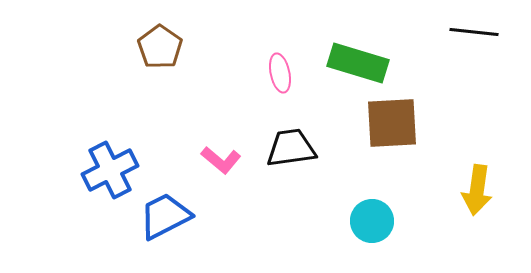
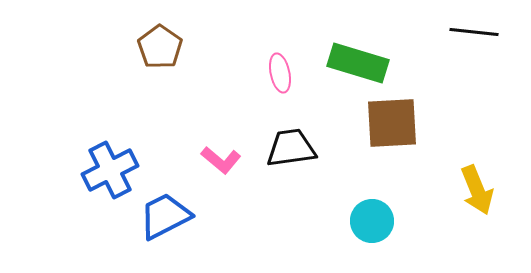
yellow arrow: rotated 30 degrees counterclockwise
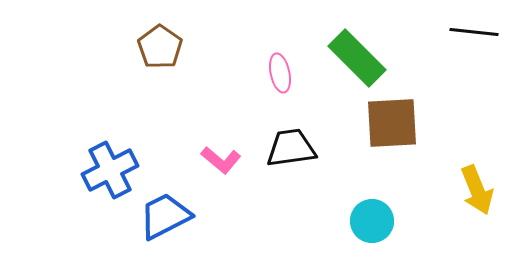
green rectangle: moved 1 px left, 5 px up; rotated 28 degrees clockwise
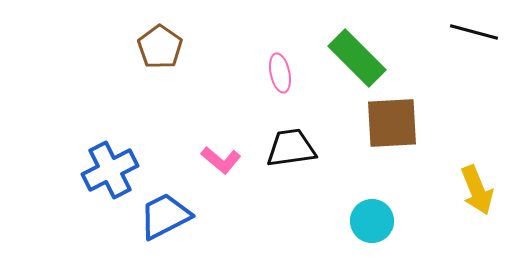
black line: rotated 9 degrees clockwise
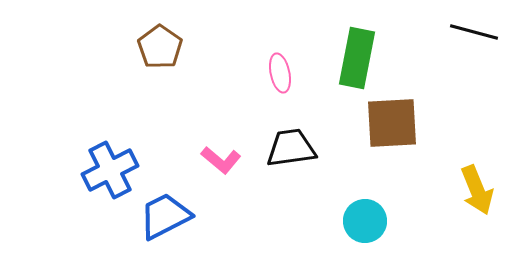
green rectangle: rotated 56 degrees clockwise
cyan circle: moved 7 px left
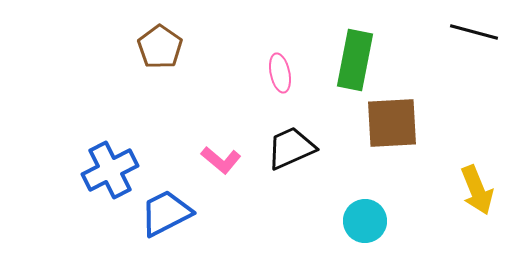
green rectangle: moved 2 px left, 2 px down
black trapezoid: rotated 16 degrees counterclockwise
blue trapezoid: moved 1 px right, 3 px up
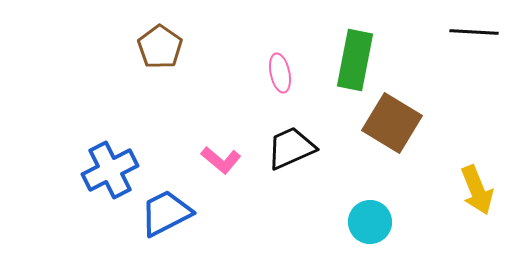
black line: rotated 12 degrees counterclockwise
brown square: rotated 34 degrees clockwise
cyan circle: moved 5 px right, 1 px down
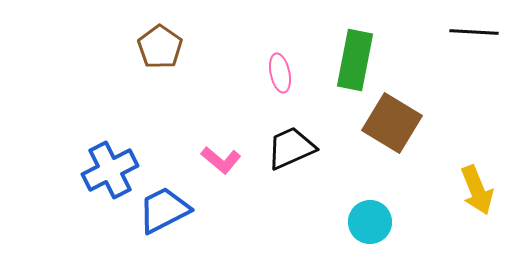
blue trapezoid: moved 2 px left, 3 px up
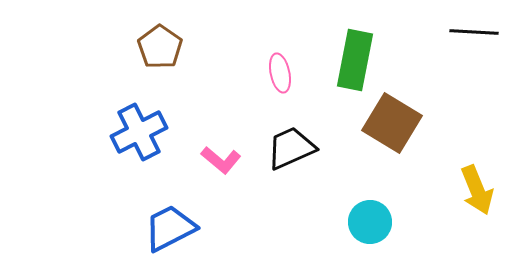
blue cross: moved 29 px right, 38 px up
blue trapezoid: moved 6 px right, 18 px down
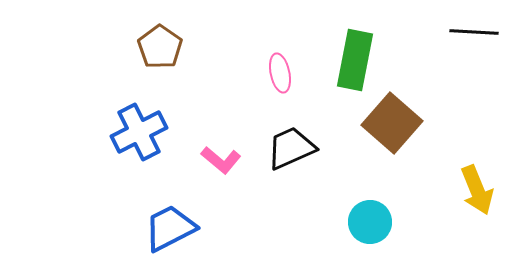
brown square: rotated 10 degrees clockwise
